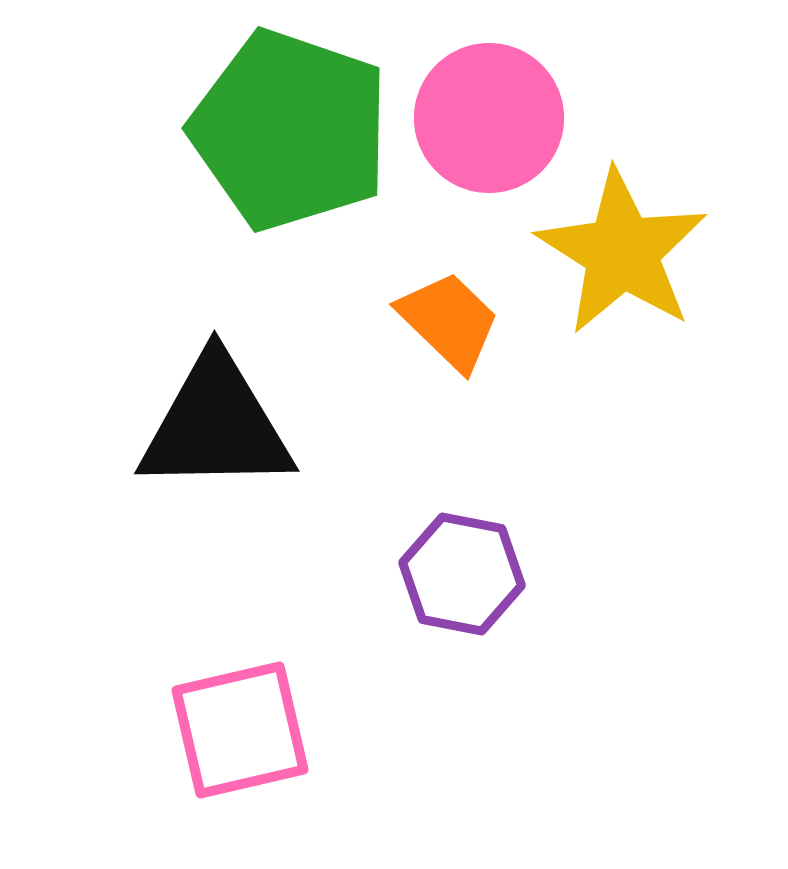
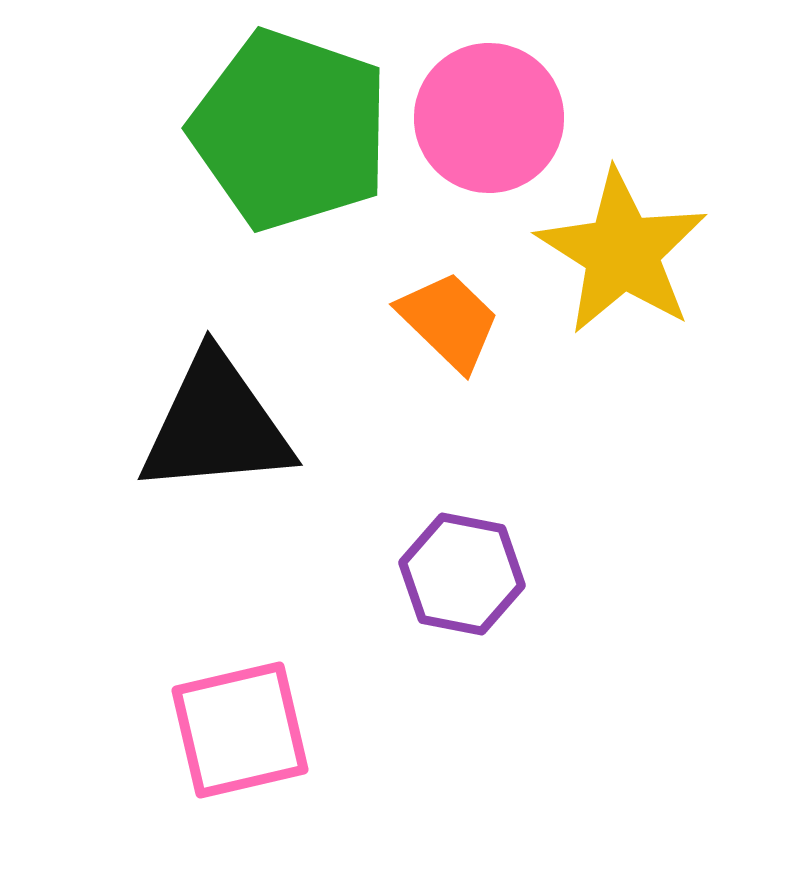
black triangle: rotated 4 degrees counterclockwise
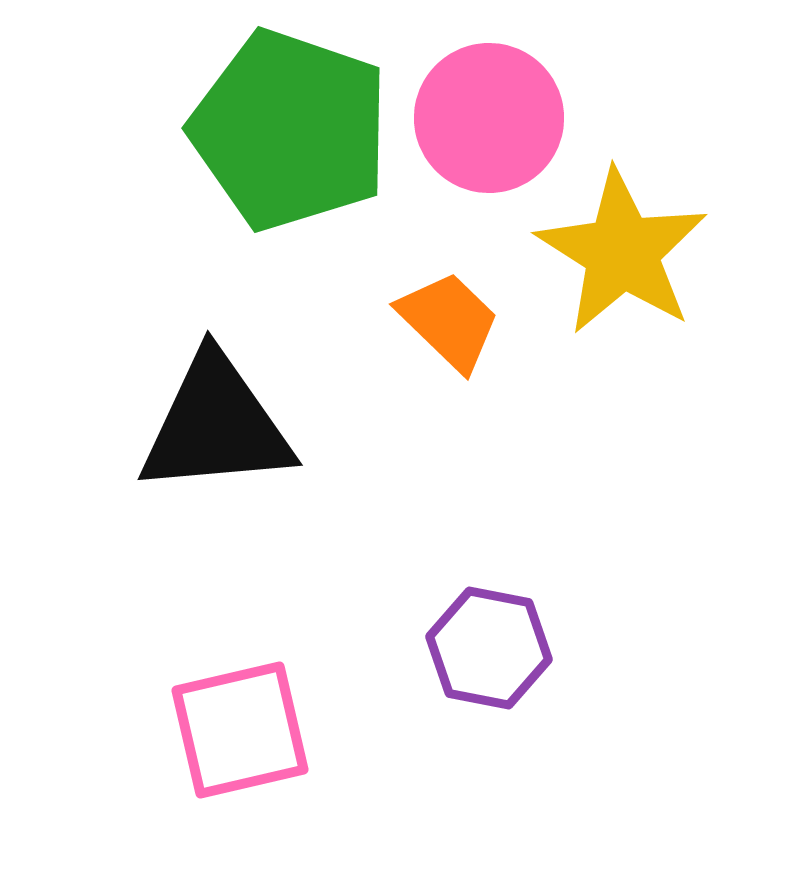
purple hexagon: moved 27 px right, 74 px down
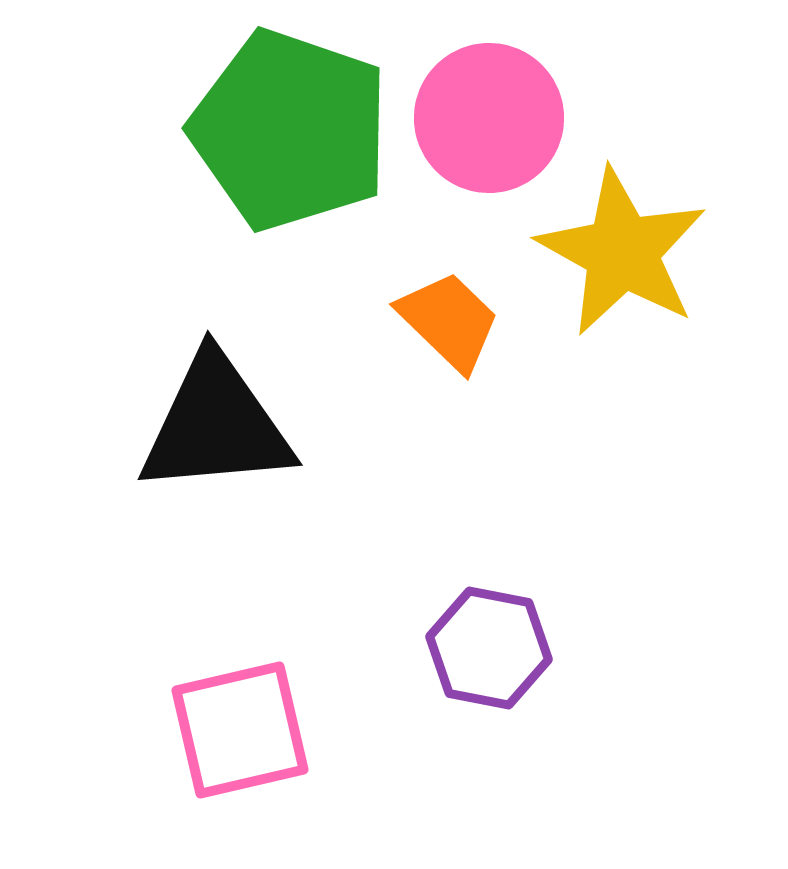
yellow star: rotated 3 degrees counterclockwise
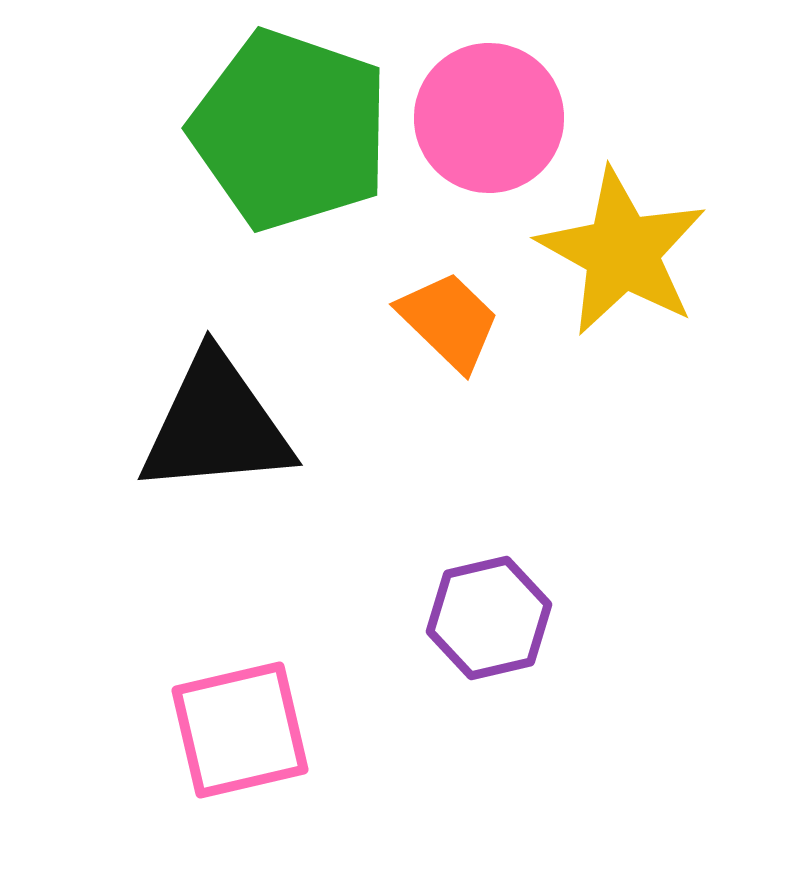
purple hexagon: moved 30 px up; rotated 24 degrees counterclockwise
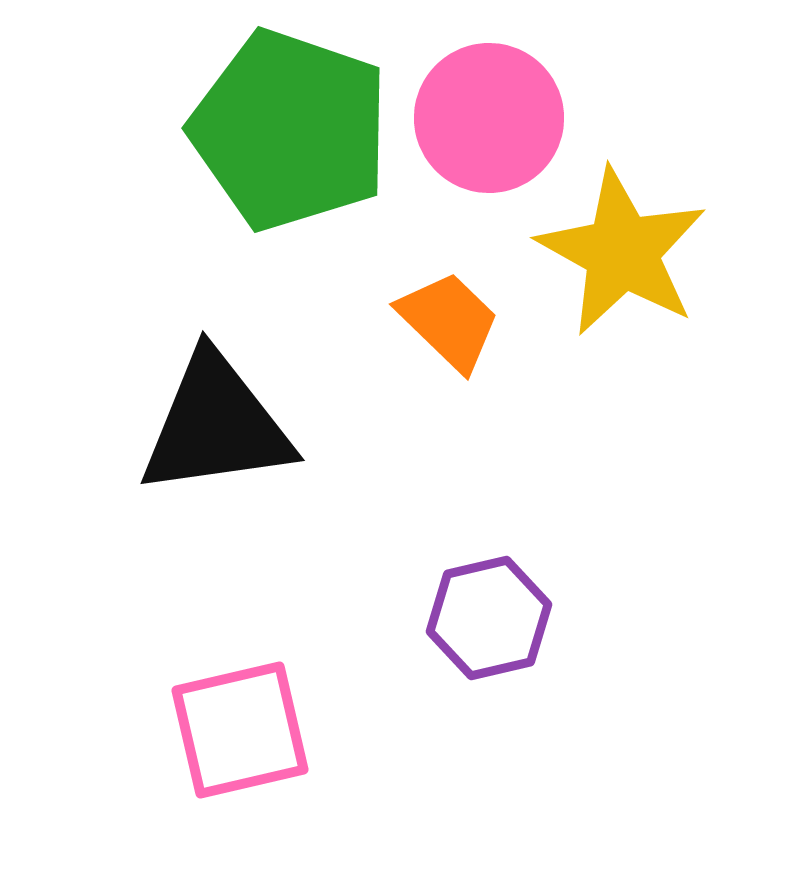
black triangle: rotated 3 degrees counterclockwise
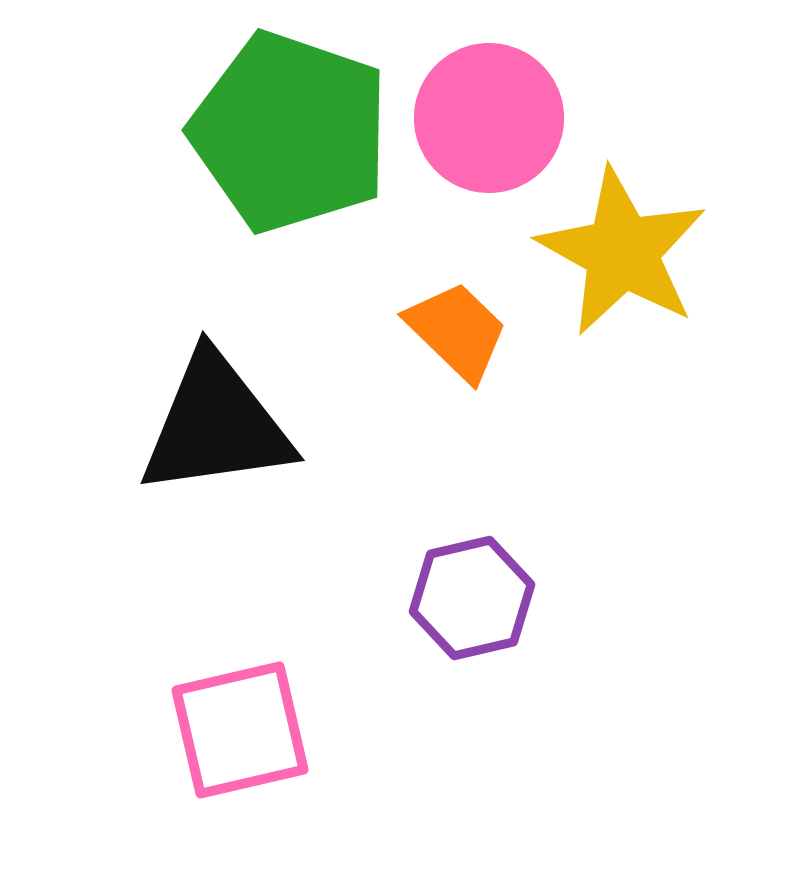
green pentagon: moved 2 px down
orange trapezoid: moved 8 px right, 10 px down
purple hexagon: moved 17 px left, 20 px up
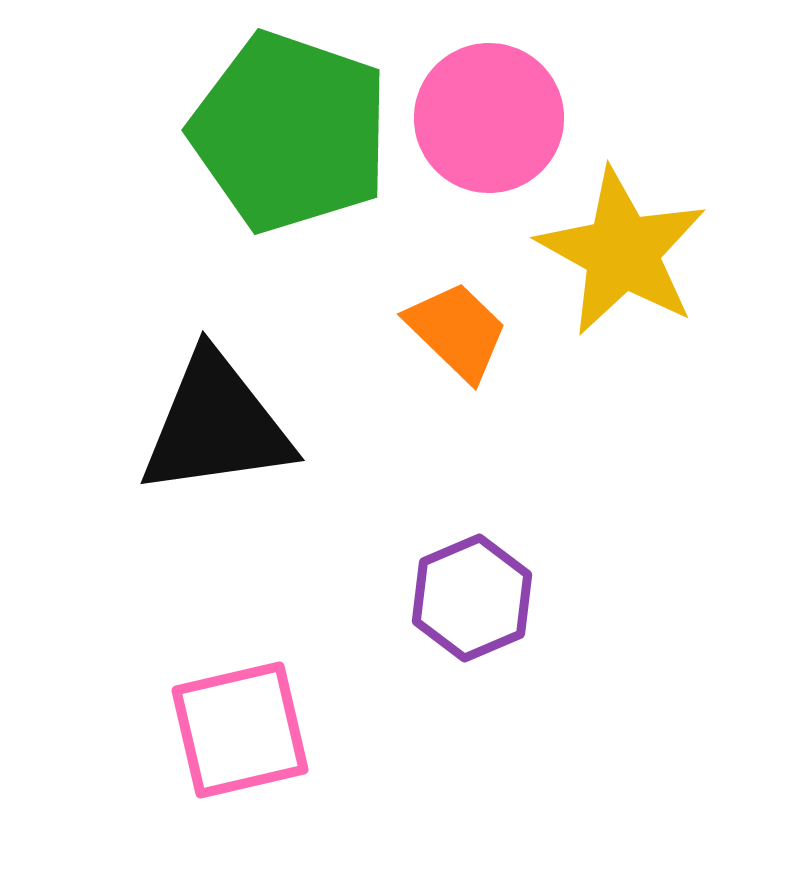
purple hexagon: rotated 10 degrees counterclockwise
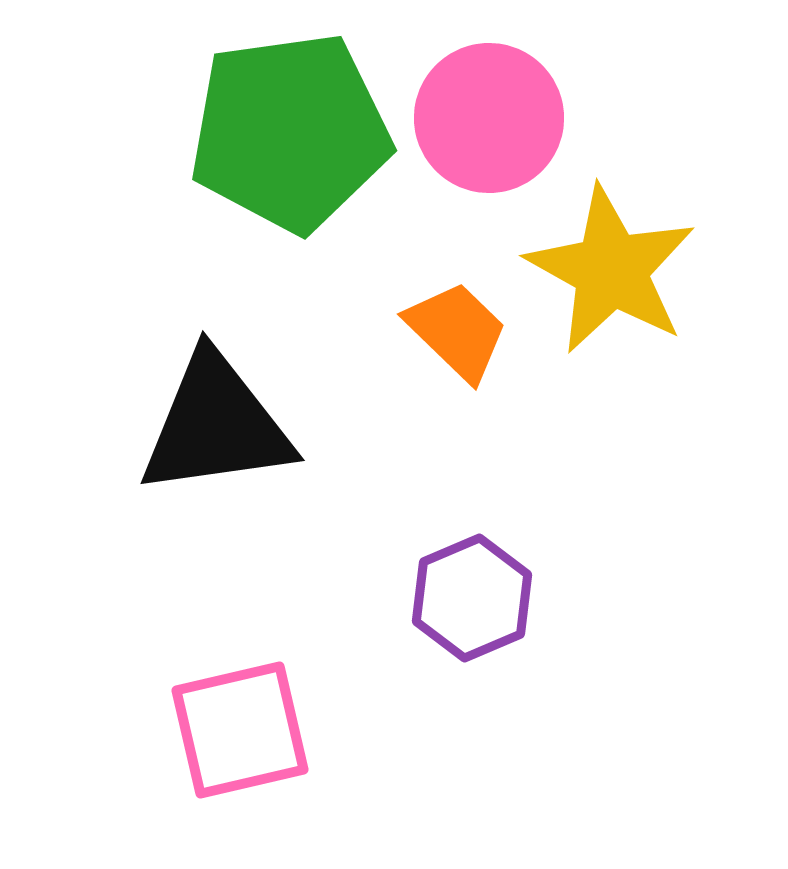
green pentagon: rotated 27 degrees counterclockwise
yellow star: moved 11 px left, 18 px down
